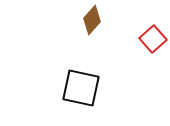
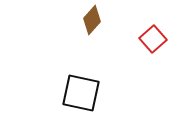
black square: moved 5 px down
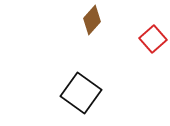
black square: rotated 24 degrees clockwise
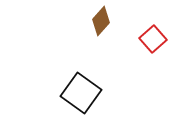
brown diamond: moved 9 px right, 1 px down
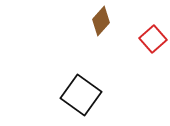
black square: moved 2 px down
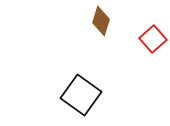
brown diamond: rotated 24 degrees counterclockwise
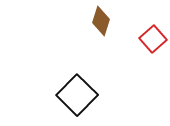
black square: moved 4 px left; rotated 9 degrees clockwise
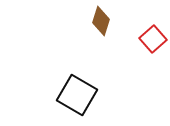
black square: rotated 15 degrees counterclockwise
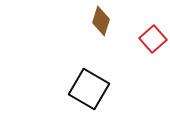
black square: moved 12 px right, 6 px up
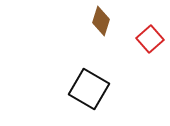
red square: moved 3 px left
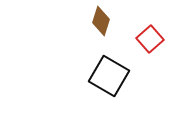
black square: moved 20 px right, 13 px up
